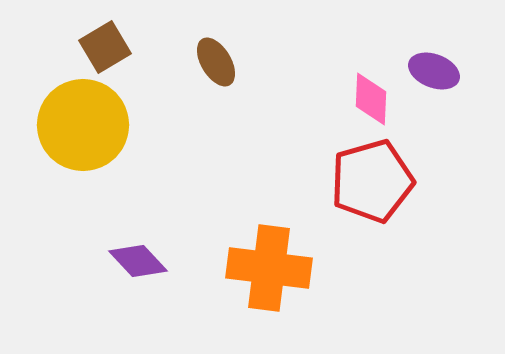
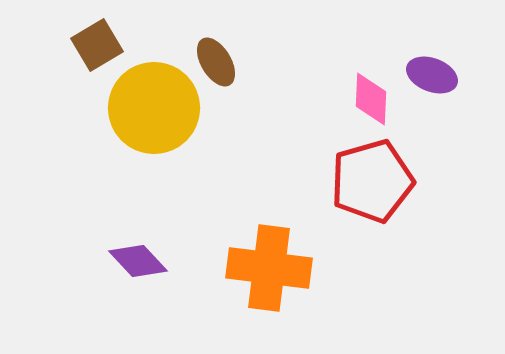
brown square: moved 8 px left, 2 px up
purple ellipse: moved 2 px left, 4 px down
yellow circle: moved 71 px right, 17 px up
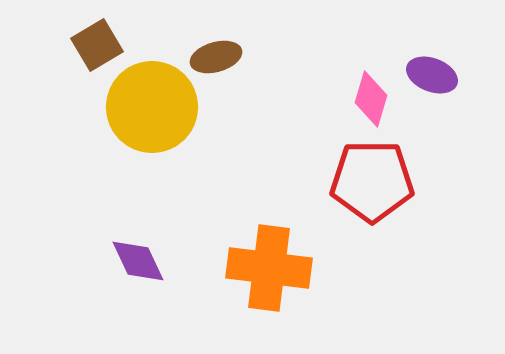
brown ellipse: moved 5 px up; rotated 75 degrees counterclockwise
pink diamond: rotated 14 degrees clockwise
yellow circle: moved 2 px left, 1 px up
red pentagon: rotated 16 degrees clockwise
purple diamond: rotated 18 degrees clockwise
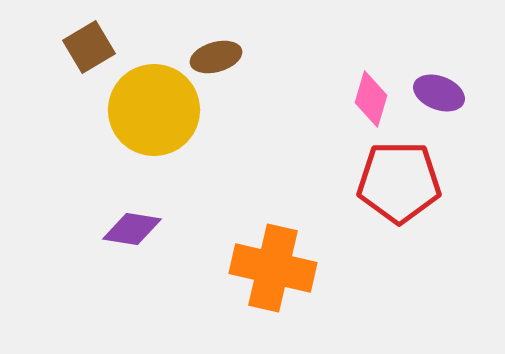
brown square: moved 8 px left, 2 px down
purple ellipse: moved 7 px right, 18 px down
yellow circle: moved 2 px right, 3 px down
red pentagon: moved 27 px right, 1 px down
purple diamond: moved 6 px left, 32 px up; rotated 56 degrees counterclockwise
orange cross: moved 4 px right; rotated 6 degrees clockwise
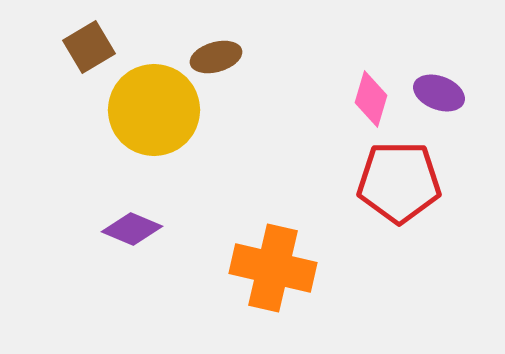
purple diamond: rotated 14 degrees clockwise
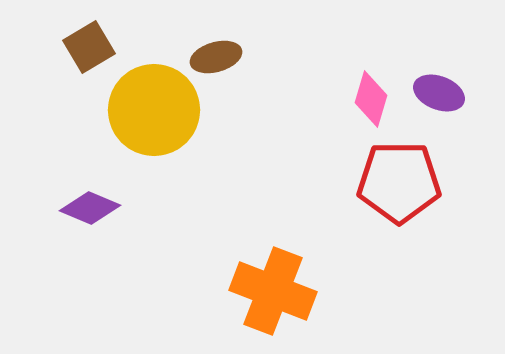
purple diamond: moved 42 px left, 21 px up
orange cross: moved 23 px down; rotated 8 degrees clockwise
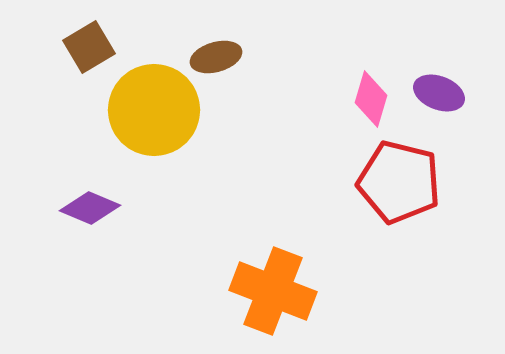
red pentagon: rotated 14 degrees clockwise
